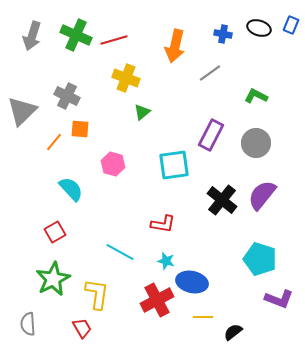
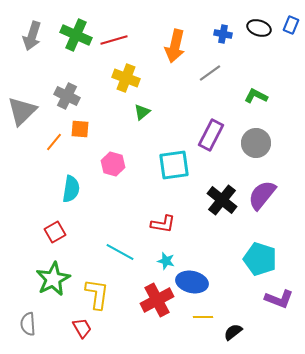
cyan semicircle: rotated 52 degrees clockwise
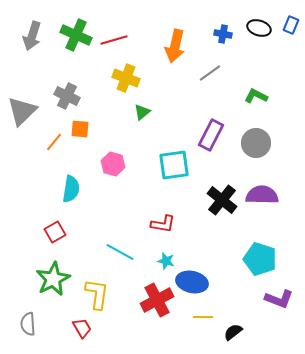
purple semicircle: rotated 52 degrees clockwise
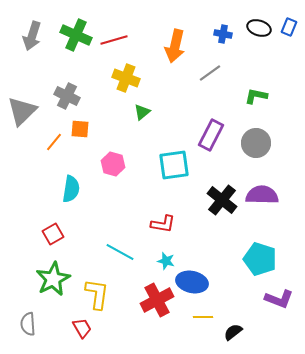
blue rectangle: moved 2 px left, 2 px down
green L-shape: rotated 15 degrees counterclockwise
red square: moved 2 px left, 2 px down
